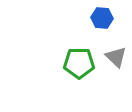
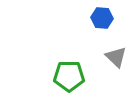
green pentagon: moved 10 px left, 13 px down
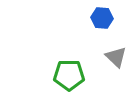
green pentagon: moved 1 px up
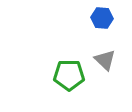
gray triangle: moved 11 px left, 3 px down
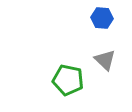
green pentagon: moved 1 px left, 5 px down; rotated 12 degrees clockwise
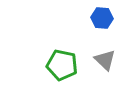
green pentagon: moved 6 px left, 15 px up
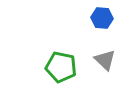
green pentagon: moved 1 px left, 2 px down
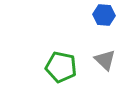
blue hexagon: moved 2 px right, 3 px up
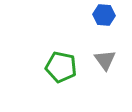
gray triangle: rotated 10 degrees clockwise
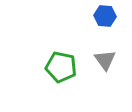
blue hexagon: moved 1 px right, 1 px down
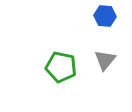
gray triangle: rotated 15 degrees clockwise
